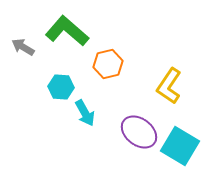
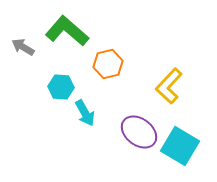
yellow L-shape: rotated 9 degrees clockwise
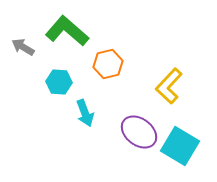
cyan hexagon: moved 2 px left, 5 px up
cyan arrow: rotated 8 degrees clockwise
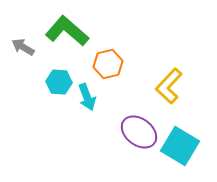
cyan arrow: moved 2 px right, 16 px up
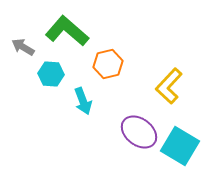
cyan hexagon: moved 8 px left, 8 px up
cyan arrow: moved 4 px left, 4 px down
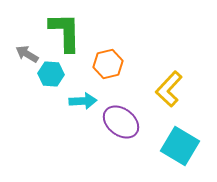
green L-shape: moved 2 px left, 1 px down; rotated 48 degrees clockwise
gray arrow: moved 4 px right, 7 px down
yellow L-shape: moved 3 px down
cyan arrow: rotated 72 degrees counterclockwise
purple ellipse: moved 18 px left, 10 px up
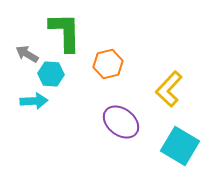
cyan arrow: moved 49 px left
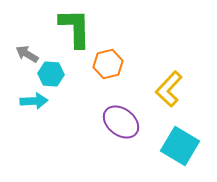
green L-shape: moved 10 px right, 4 px up
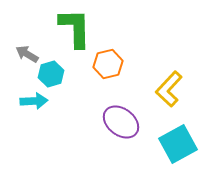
cyan hexagon: rotated 20 degrees counterclockwise
cyan square: moved 2 px left, 2 px up; rotated 30 degrees clockwise
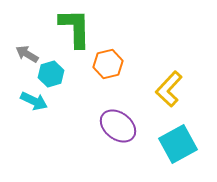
cyan arrow: rotated 28 degrees clockwise
purple ellipse: moved 3 px left, 4 px down
